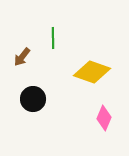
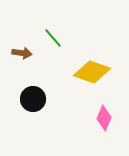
green line: rotated 40 degrees counterclockwise
brown arrow: moved 4 px up; rotated 120 degrees counterclockwise
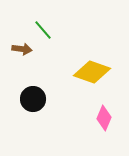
green line: moved 10 px left, 8 px up
brown arrow: moved 4 px up
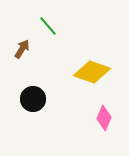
green line: moved 5 px right, 4 px up
brown arrow: rotated 66 degrees counterclockwise
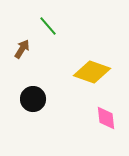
pink diamond: moved 2 px right; rotated 30 degrees counterclockwise
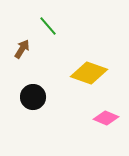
yellow diamond: moved 3 px left, 1 px down
black circle: moved 2 px up
pink diamond: rotated 60 degrees counterclockwise
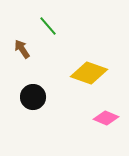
brown arrow: rotated 66 degrees counterclockwise
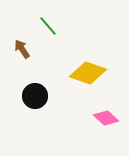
yellow diamond: moved 1 px left
black circle: moved 2 px right, 1 px up
pink diamond: rotated 20 degrees clockwise
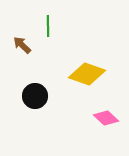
green line: rotated 40 degrees clockwise
brown arrow: moved 4 px up; rotated 12 degrees counterclockwise
yellow diamond: moved 1 px left, 1 px down
